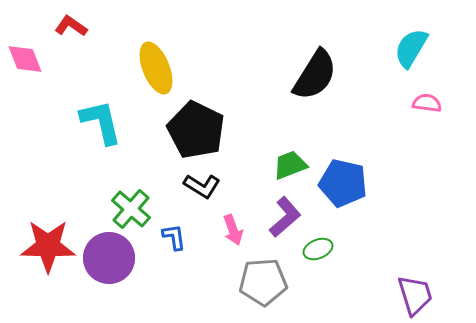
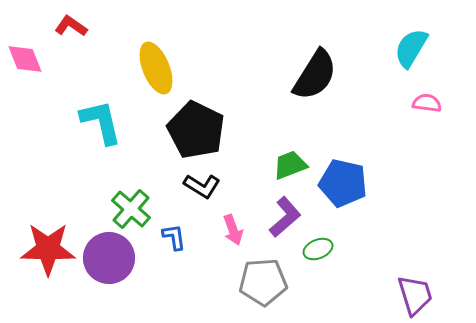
red star: moved 3 px down
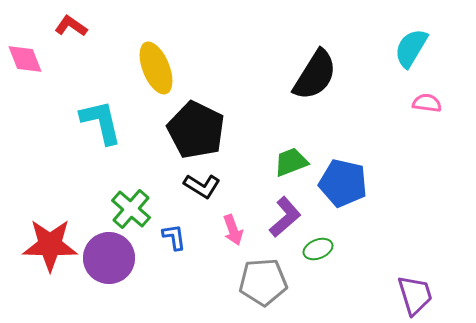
green trapezoid: moved 1 px right, 3 px up
red star: moved 2 px right, 4 px up
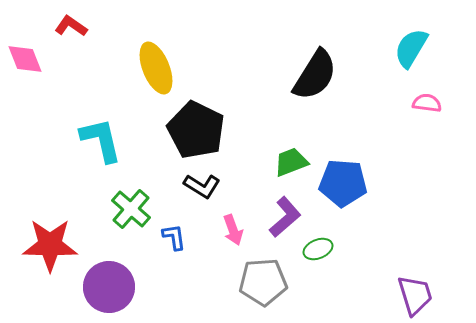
cyan L-shape: moved 18 px down
blue pentagon: rotated 9 degrees counterclockwise
purple circle: moved 29 px down
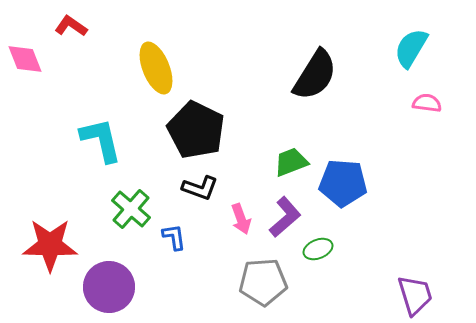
black L-shape: moved 2 px left, 2 px down; rotated 12 degrees counterclockwise
pink arrow: moved 8 px right, 11 px up
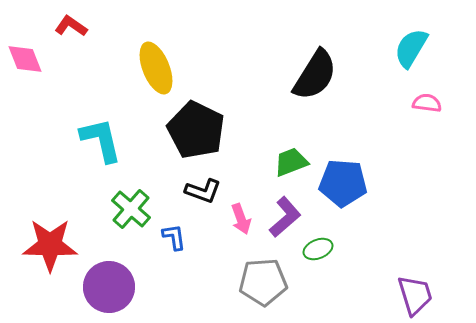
black L-shape: moved 3 px right, 3 px down
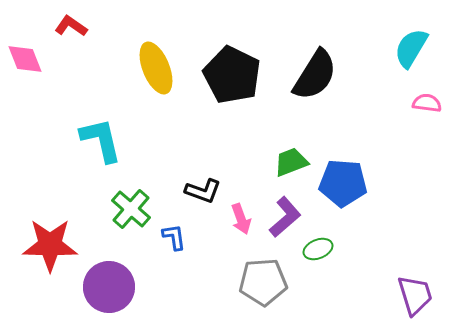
black pentagon: moved 36 px right, 55 px up
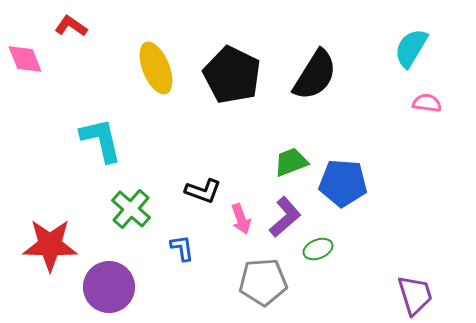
blue L-shape: moved 8 px right, 11 px down
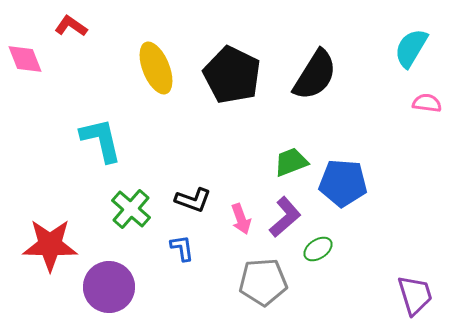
black L-shape: moved 10 px left, 9 px down
green ellipse: rotated 12 degrees counterclockwise
